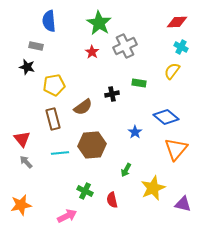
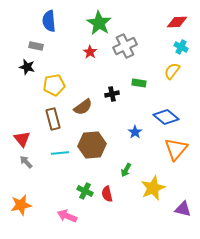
red star: moved 2 px left
red semicircle: moved 5 px left, 6 px up
purple triangle: moved 5 px down
pink arrow: rotated 132 degrees counterclockwise
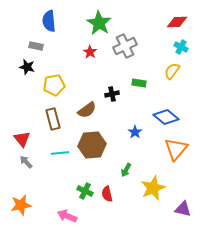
brown semicircle: moved 4 px right, 3 px down
